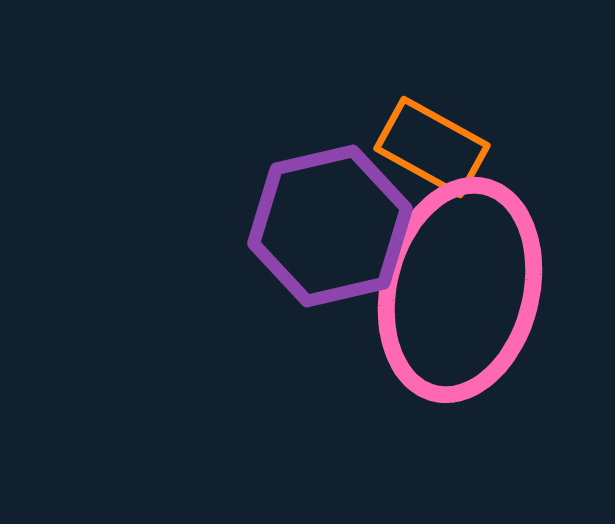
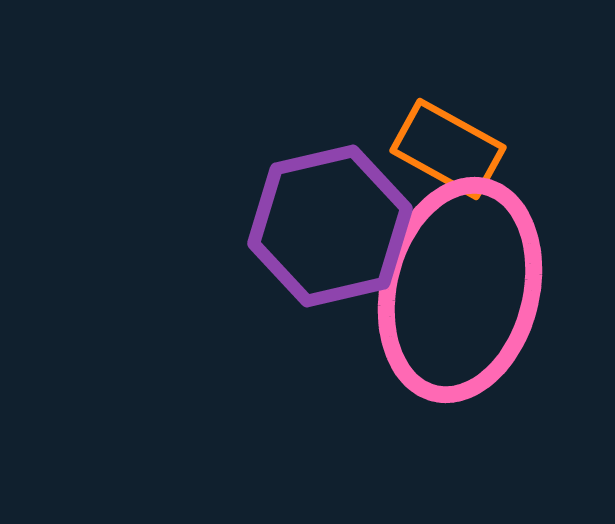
orange rectangle: moved 16 px right, 2 px down
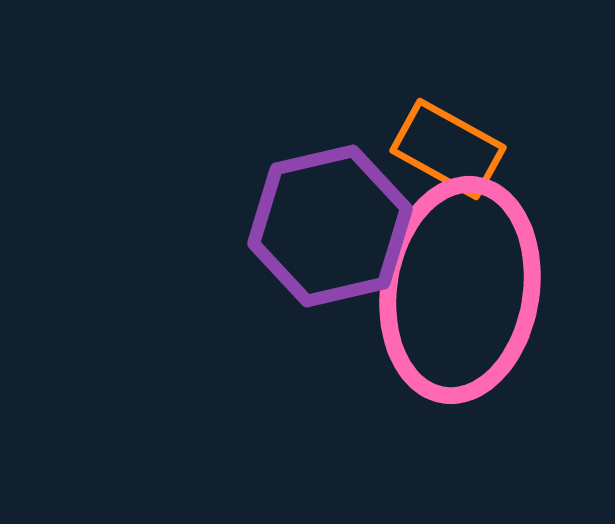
pink ellipse: rotated 5 degrees counterclockwise
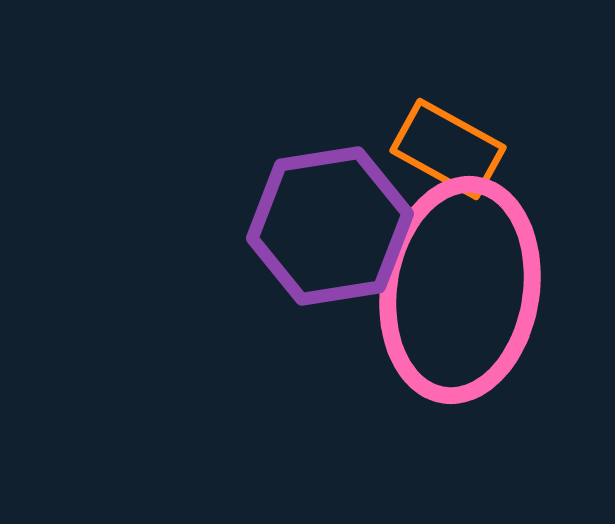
purple hexagon: rotated 4 degrees clockwise
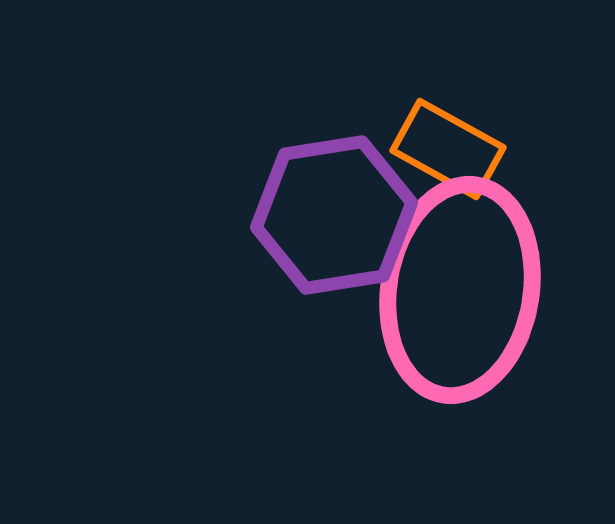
purple hexagon: moved 4 px right, 11 px up
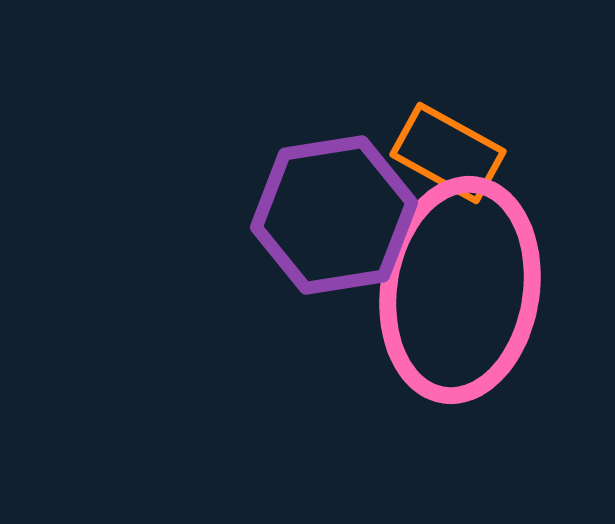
orange rectangle: moved 4 px down
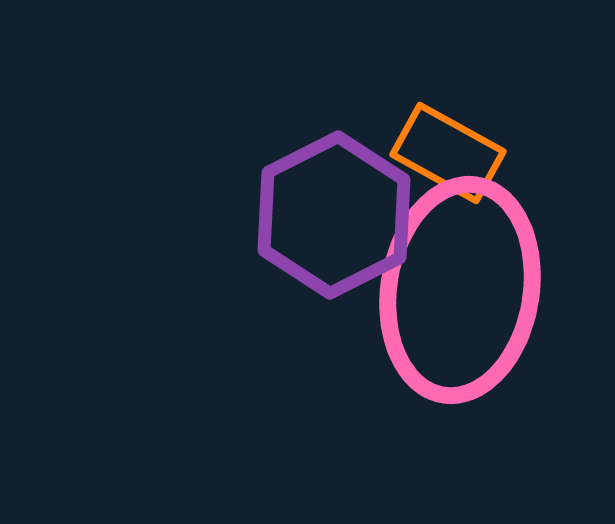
purple hexagon: rotated 18 degrees counterclockwise
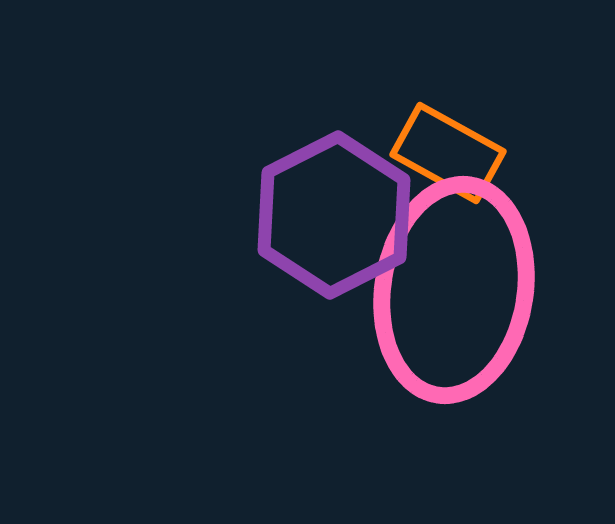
pink ellipse: moved 6 px left
